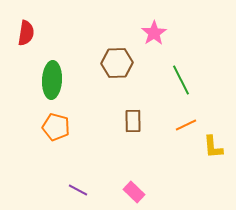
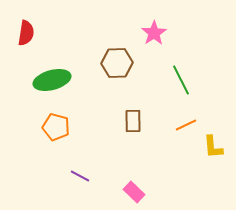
green ellipse: rotated 72 degrees clockwise
purple line: moved 2 px right, 14 px up
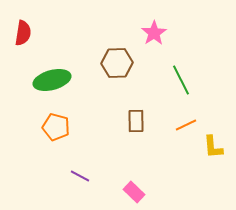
red semicircle: moved 3 px left
brown rectangle: moved 3 px right
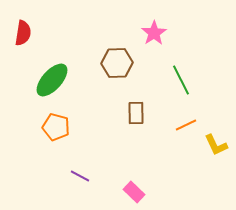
green ellipse: rotated 33 degrees counterclockwise
brown rectangle: moved 8 px up
yellow L-shape: moved 3 px right, 2 px up; rotated 20 degrees counterclockwise
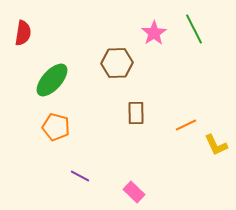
green line: moved 13 px right, 51 px up
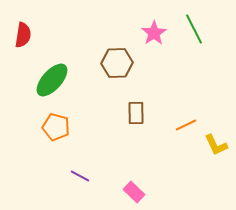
red semicircle: moved 2 px down
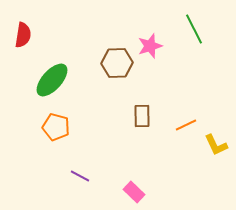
pink star: moved 4 px left, 13 px down; rotated 15 degrees clockwise
brown rectangle: moved 6 px right, 3 px down
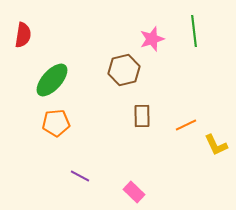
green line: moved 2 px down; rotated 20 degrees clockwise
pink star: moved 2 px right, 7 px up
brown hexagon: moved 7 px right, 7 px down; rotated 12 degrees counterclockwise
orange pentagon: moved 4 px up; rotated 20 degrees counterclockwise
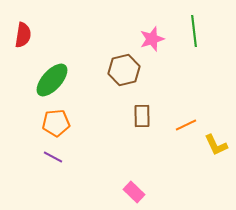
purple line: moved 27 px left, 19 px up
